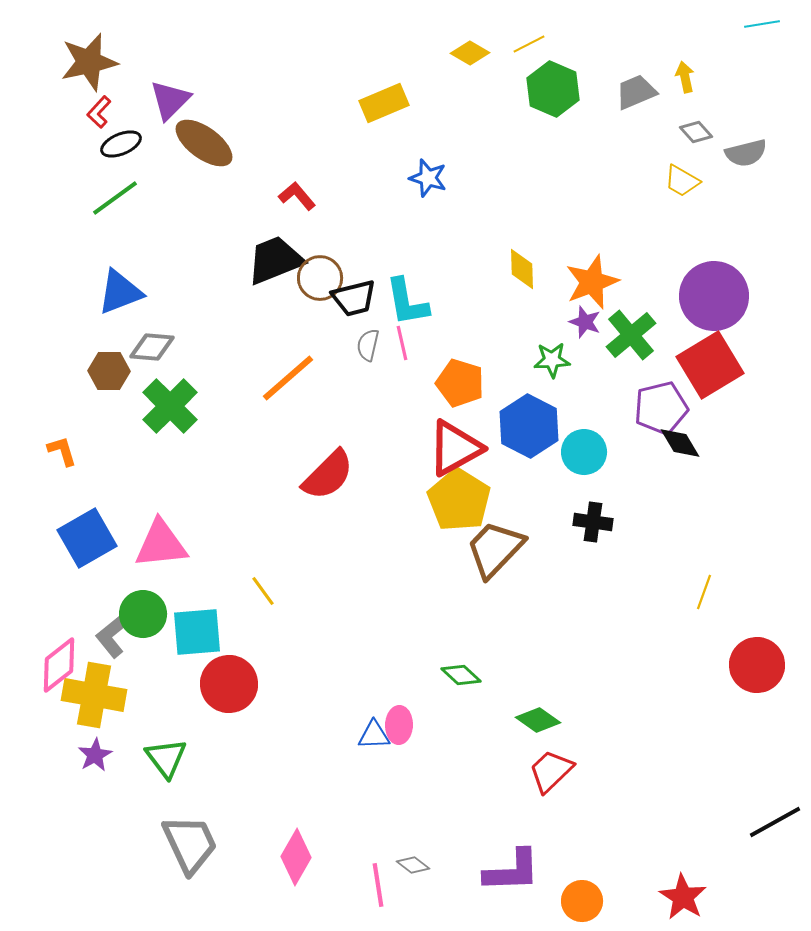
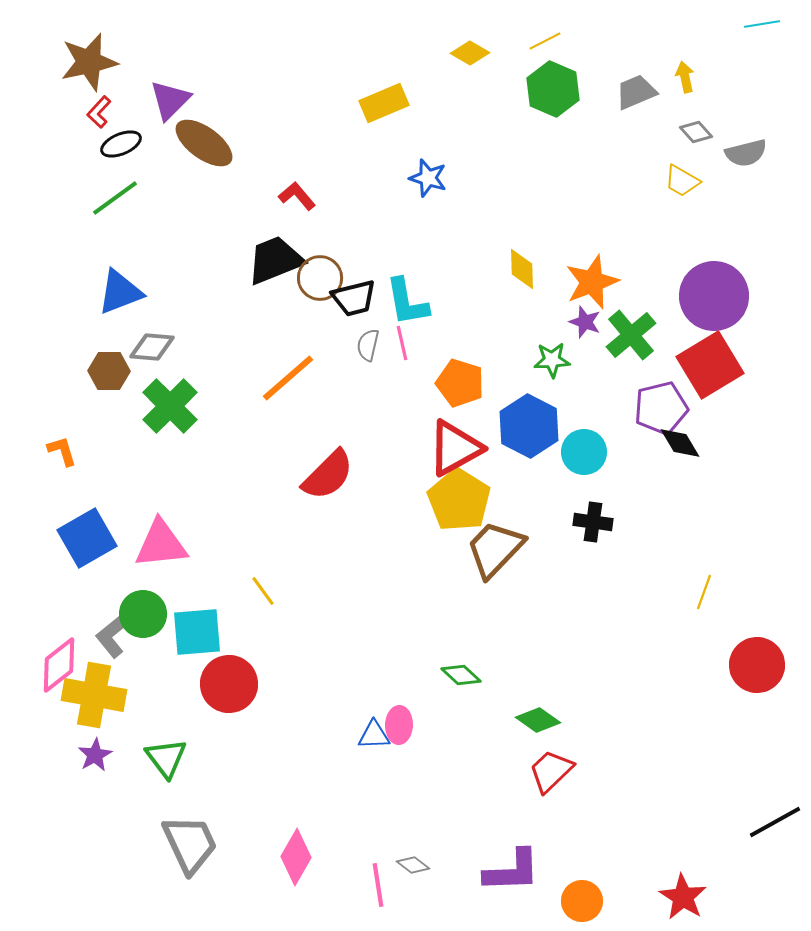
yellow line at (529, 44): moved 16 px right, 3 px up
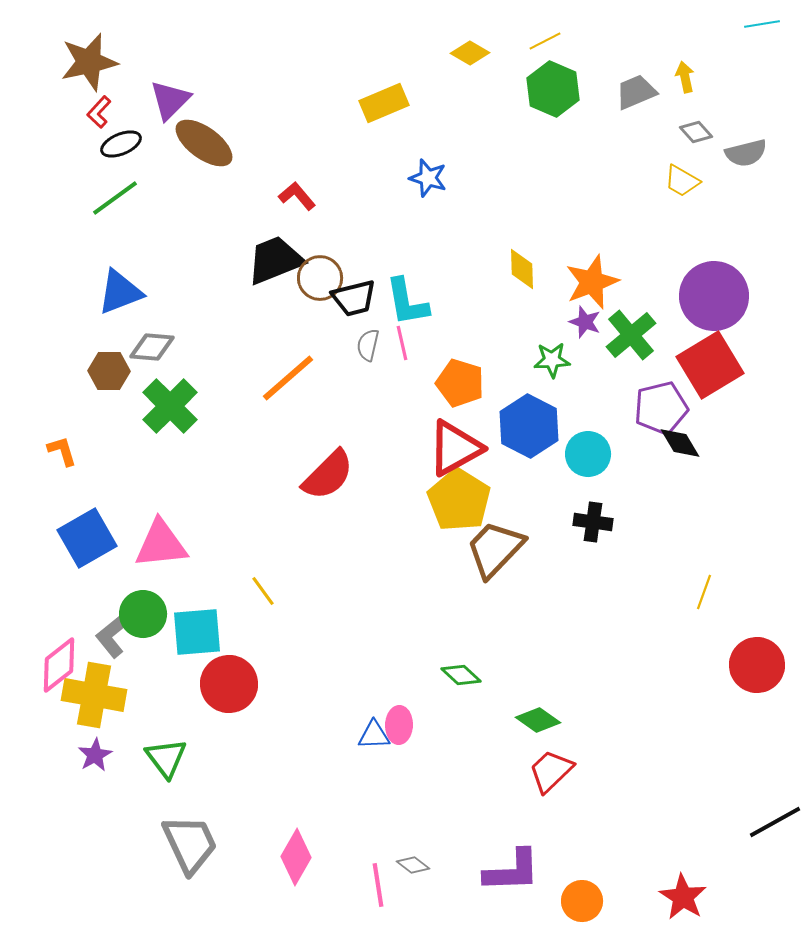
cyan circle at (584, 452): moved 4 px right, 2 px down
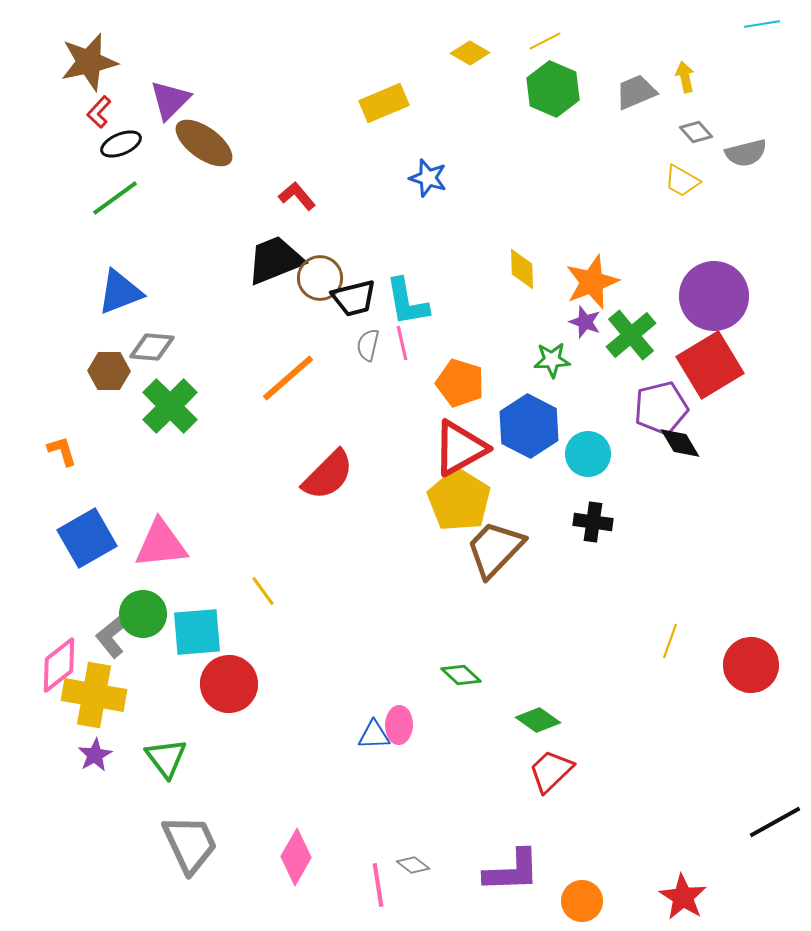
red triangle at (455, 448): moved 5 px right
yellow line at (704, 592): moved 34 px left, 49 px down
red circle at (757, 665): moved 6 px left
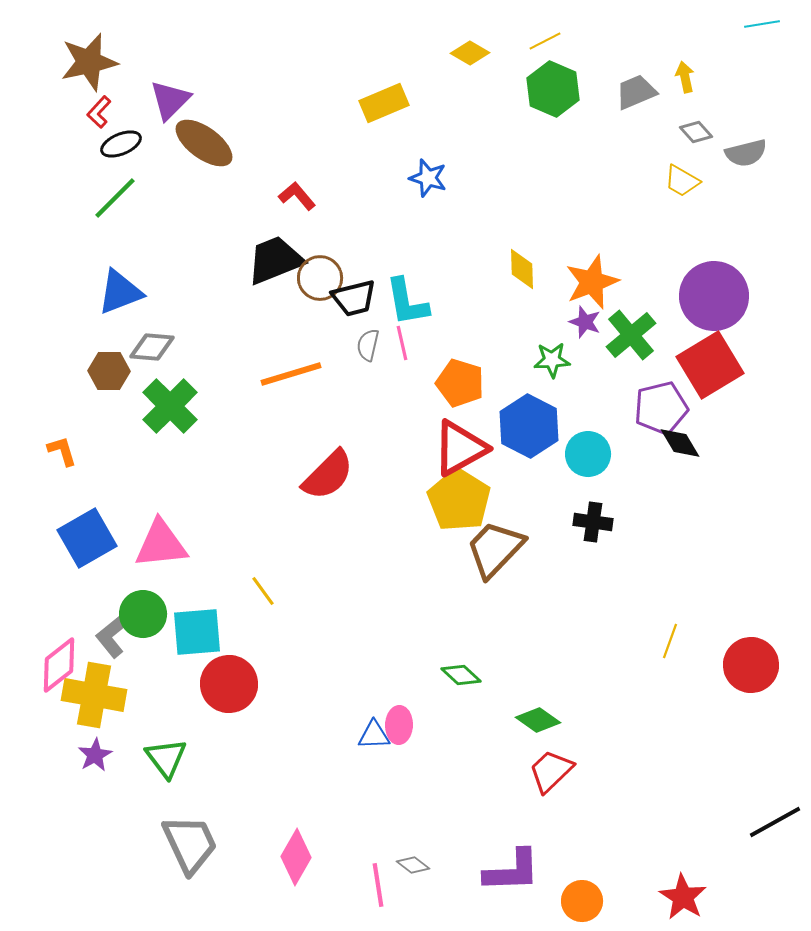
green line at (115, 198): rotated 9 degrees counterclockwise
orange line at (288, 378): moved 3 px right, 4 px up; rotated 24 degrees clockwise
